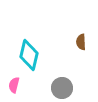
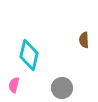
brown semicircle: moved 3 px right, 2 px up
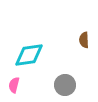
cyan diamond: rotated 68 degrees clockwise
gray circle: moved 3 px right, 3 px up
